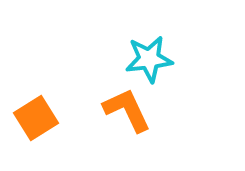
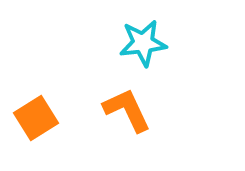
cyan star: moved 6 px left, 16 px up
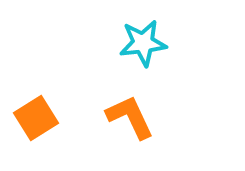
orange L-shape: moved 3 px right, 7 px down
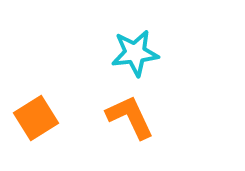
cyan star: moved 8 px left, 10 px down
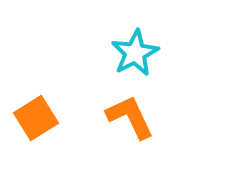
cyan star: rotated 21 degrees counterclockwise
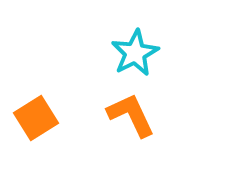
orange L-shape: moved 1 px right, 2 px up
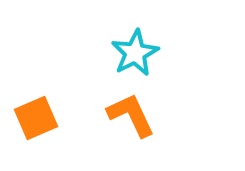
orange square: rotated 9 degrees clockwise
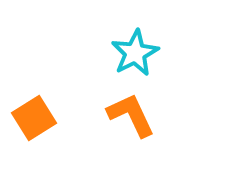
orange square: moved 2 px left; rotated 9 degrees counterclockwise
